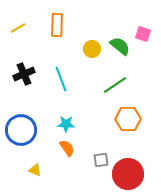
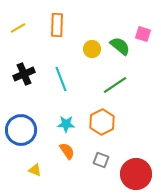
orange hexagon: moved 26 px left, 3 px down; rotated 25 degrees counterclockwise
orange semicircle: moved 3 px down
gray square: rotated 28 degrees clockwise
red circle: moved 8 px right
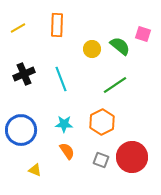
cyan star: moved 2 px left
red circle: moved 4 px left, 17 px up
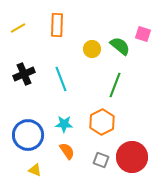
green line: rotated 35 degrees counterclockwise
blue circle: moved 7 px right, 5 px down
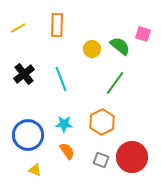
black cross: rotated 15 degrees counterclockwise
green line: moved 2 px up; rotated 15 degrees clockwise
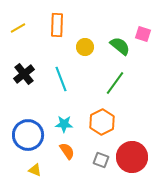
yellow circle: moved 7 px left, 2 px up
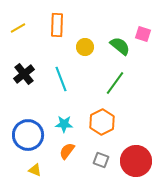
orange semicircle: rotated 108 degrees counterclockwise
red circle: moved 4 px right, 4 px down
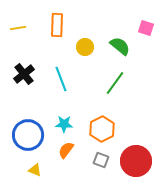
yellow line: rotated 21 degrees clockwise
pink square: moved 3 px right, 6 px up
orange hexagon: moved 7 px down
orange semicircle: moved 1 px left, 1 px up
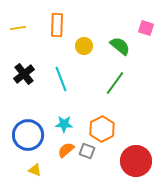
yellow circle: moved 1 px left, 1 px up
orange semicircle: rotated 12 degrees clockwise
gray square: moved 14 px left, 9 px up
